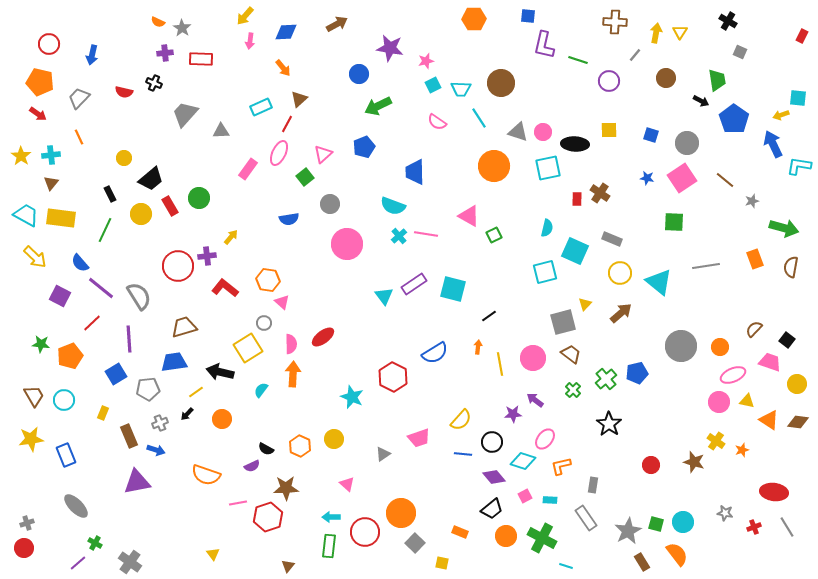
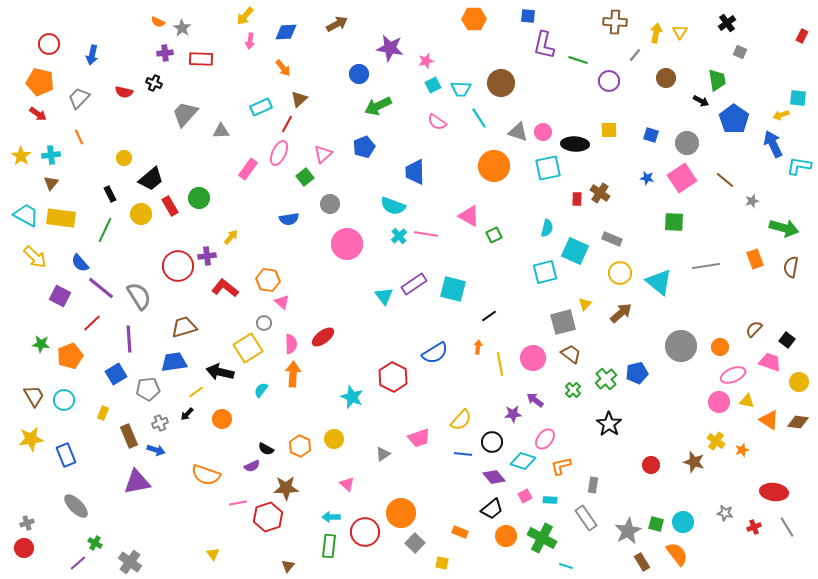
black cross at (728, 21): moved 1 px left, 2 px down; rotated 24 degrees clockwise
yellow circle at (797, 384): moved 2 px right, 2 px up
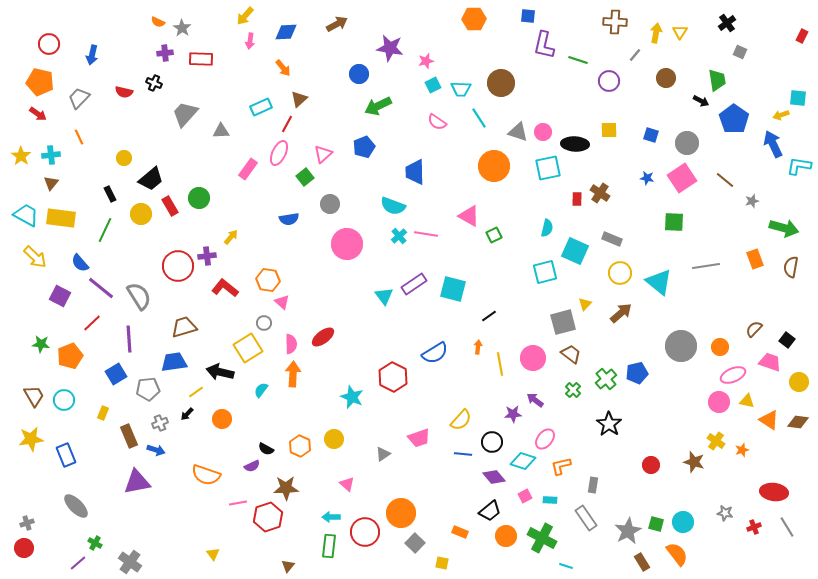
black trapezoid at (492, 509): moved 2 px left, 2 px down
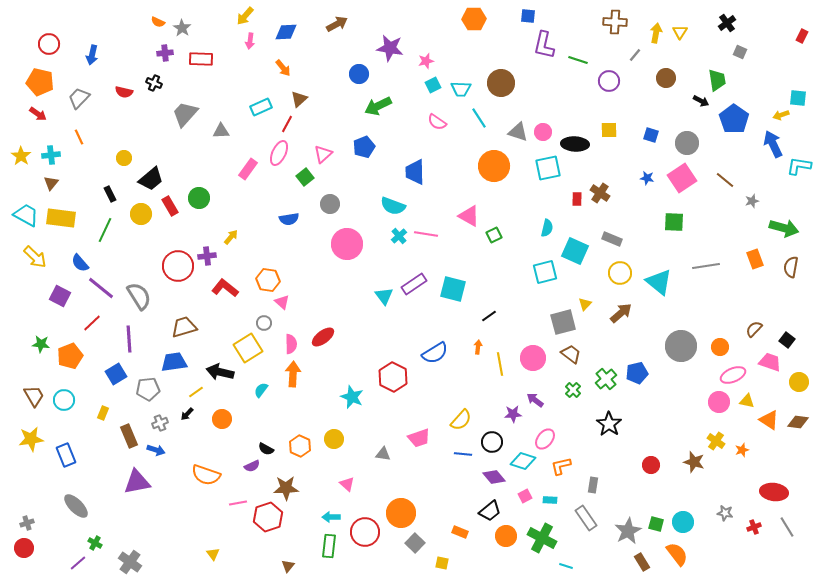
gray triangle at (383, 454): rotated 42 degrees clockwise
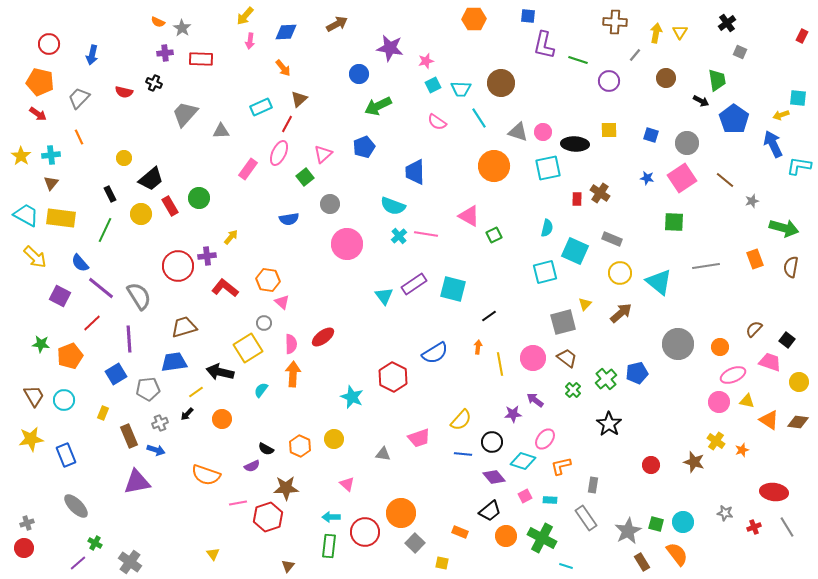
gray circle at (681, 346): moved 3 px left, 2 px up
brown trapezoid at (571, 354): moved 4 px left, 4 px down
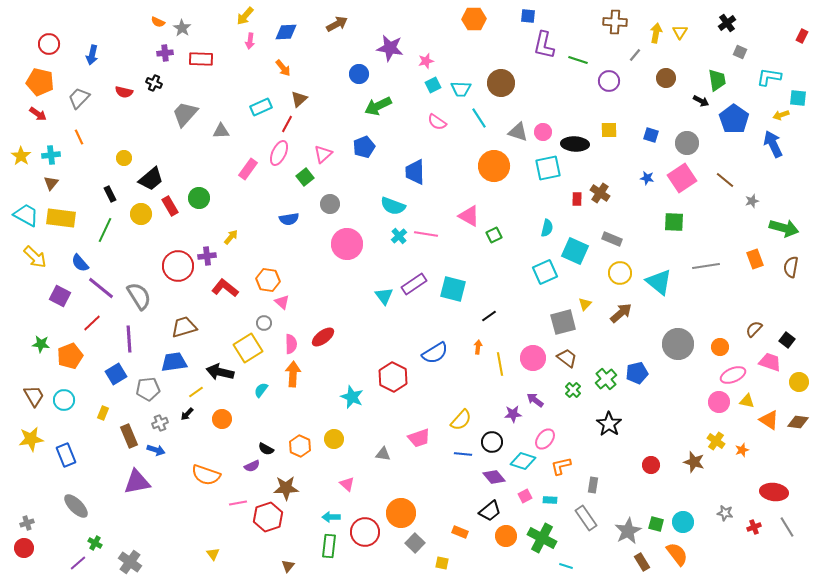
cyan L-shape at (799, 166): moved 30 px left, 89 px up
cyan square at (545, 272): rotated 10 degrees counterclockwise
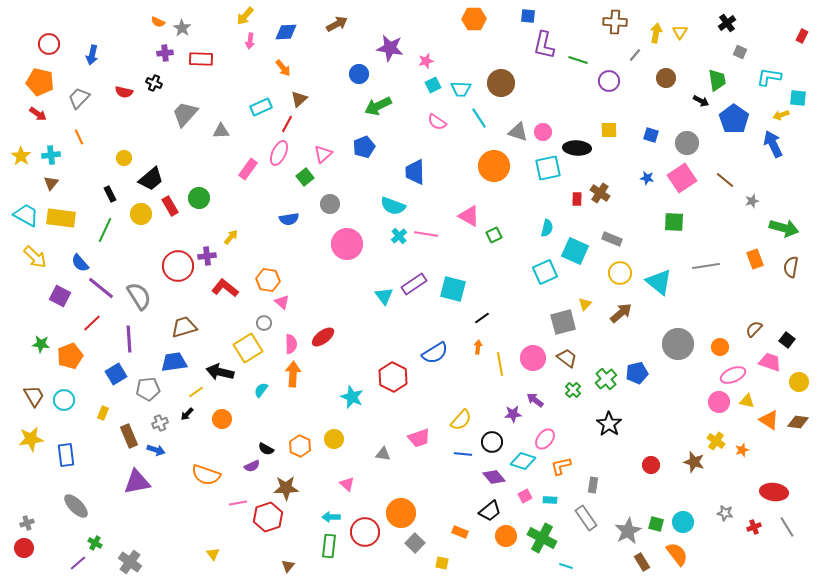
black ellipse at (575, 144): moved 2 px right, 4 px down
black line at (489, 316): moved 7 px left, 2 px down
blue rectangle at (66, 455): rotated 15 degrees clockwise
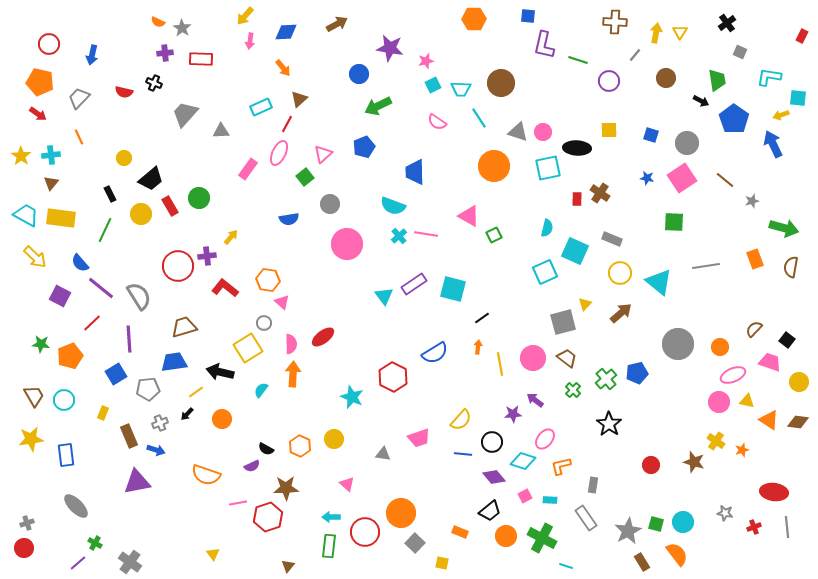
gray line at (787, 527): rotated 25 degrees clockwise
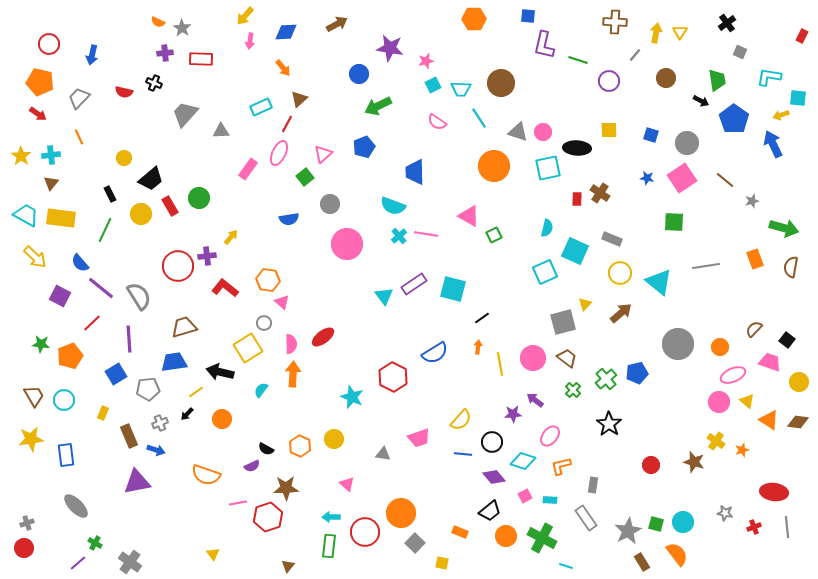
yellow triangle at (747, 401): rotated 28 degrees clockwise
pink ellipse at (545, 439): moved 5 px right, 3 px up
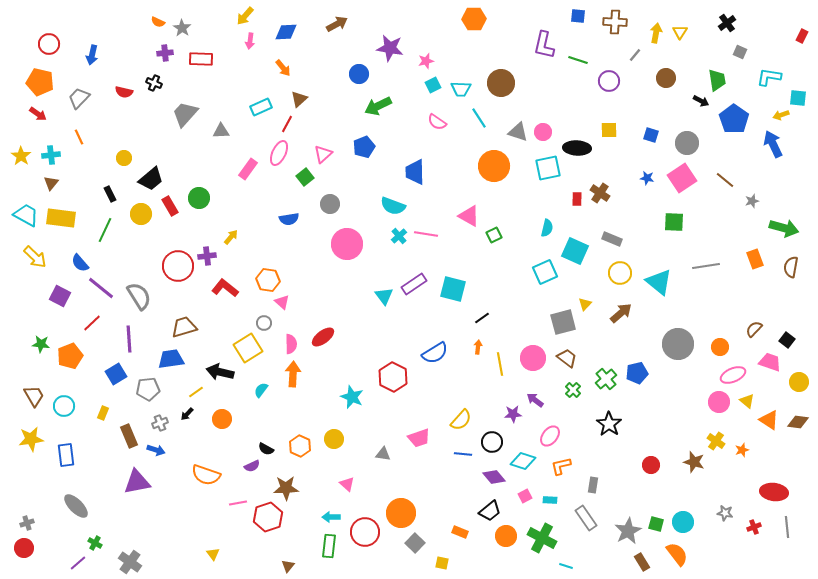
blue square at (528, 16): moved 50 px right
blue trapezoid at (174, 362): moved 3 px left, 3 px up
cyan circle at (64, 400): moved 6 px down
